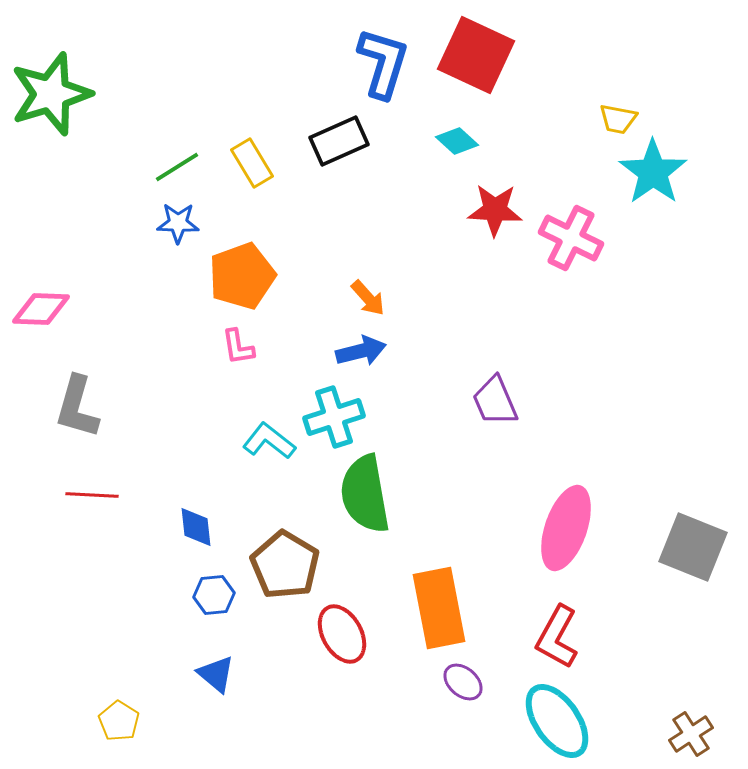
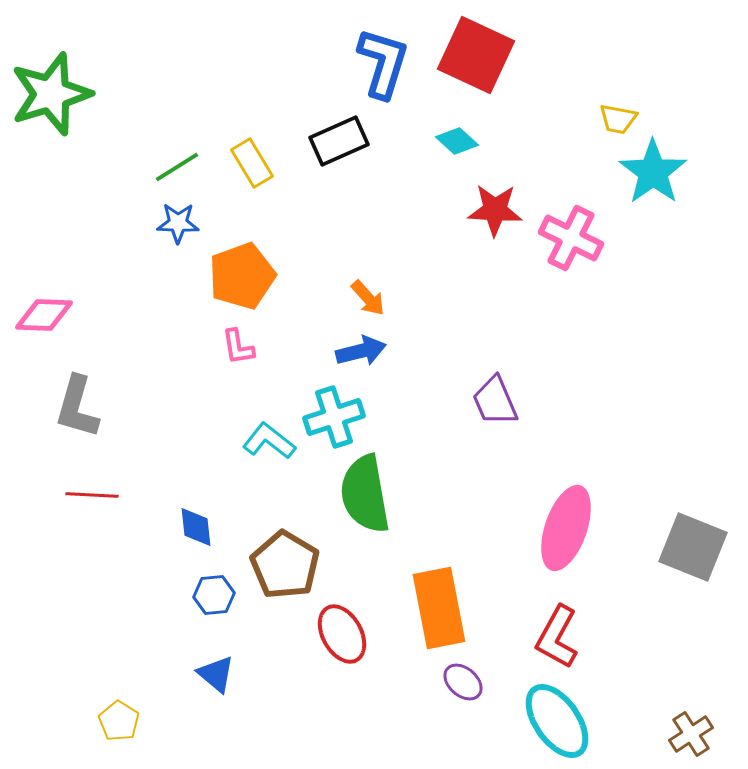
pink diamond: moved 3 px right, 6 px down
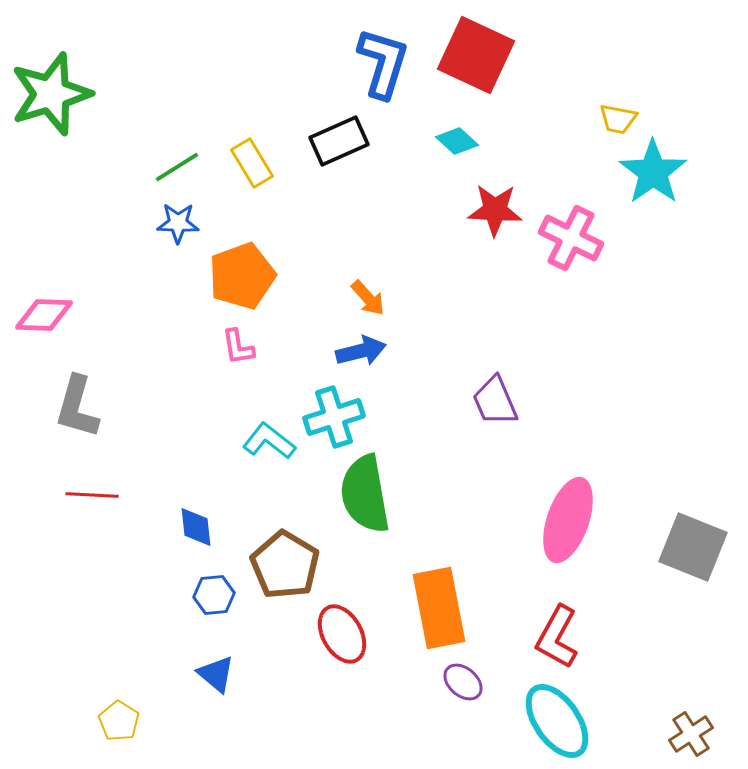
pink ellipse: moved 2 px right, 8 px up
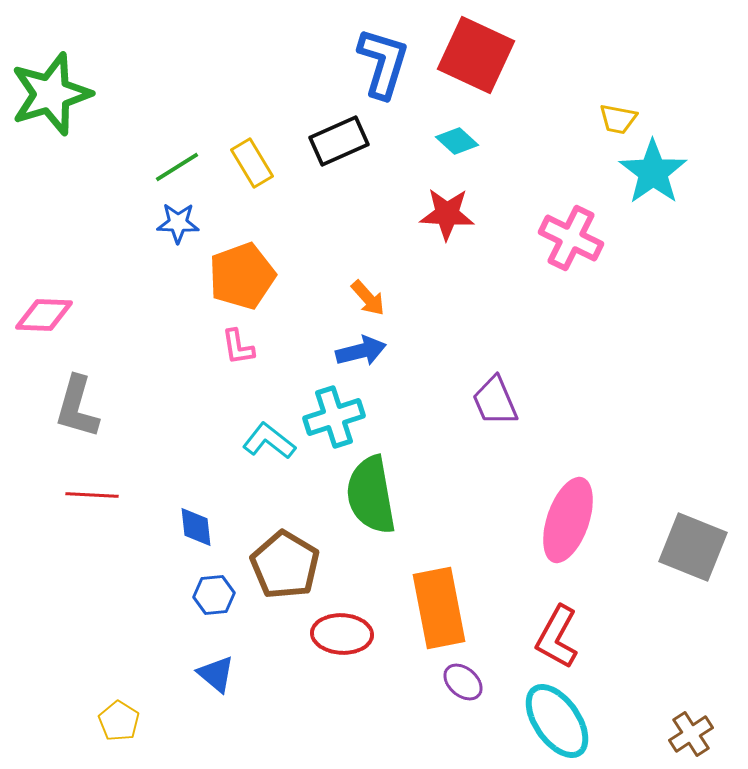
red star: moved 48 px left, 4 px down
green semicircle: moved 6 px right, 1 px down
red ellipse: rotated 58 degrees counterclockwise
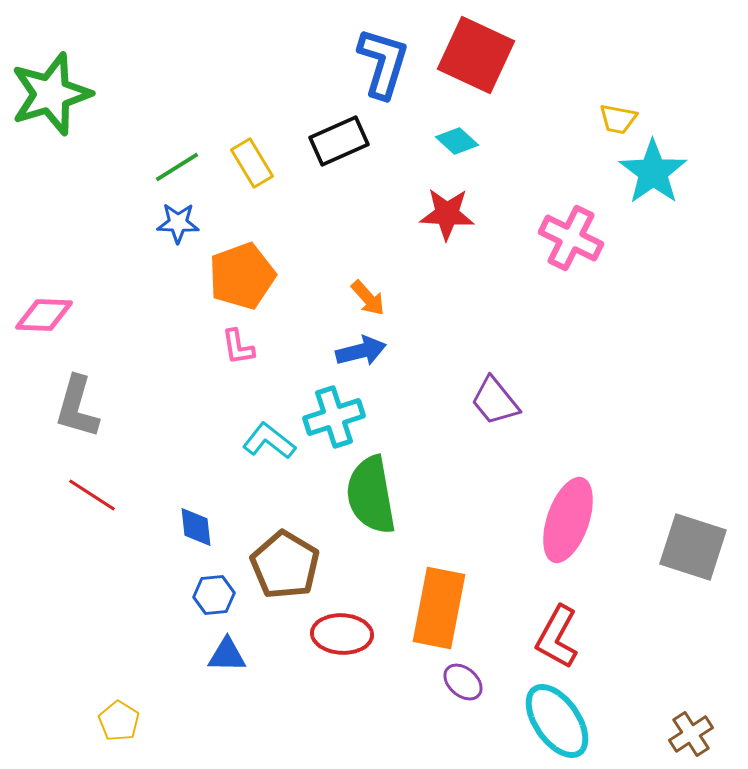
purple trapezoid: rotated 16 degrees counterclockwise
red line: rotated 30 degrees clockwise
gray square: rotated 4 degrees counterclockwise
orange rectangle: rotated 22 degrees clockwise
blue triangle: moved 11 px right, 19 px up; rotated 39 degrees counterclockwise
